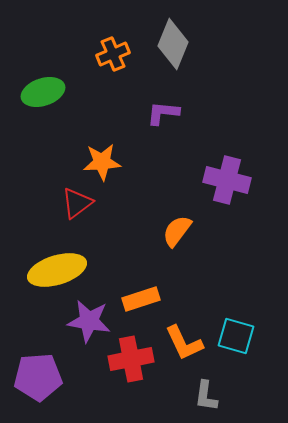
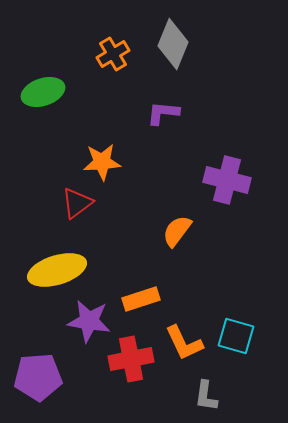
orange cross: rotated 8 degrees counterclockwise
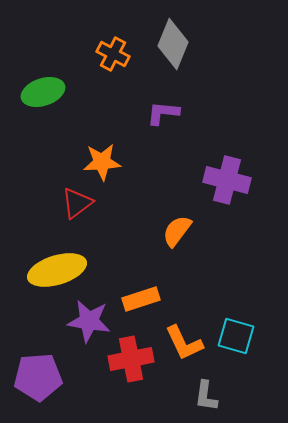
orange cross: rotated 32 degrees counterclockwise
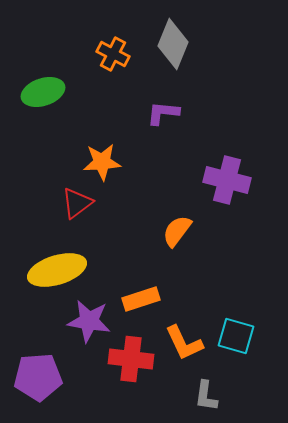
red cross: rotated 18 degrees clockwise
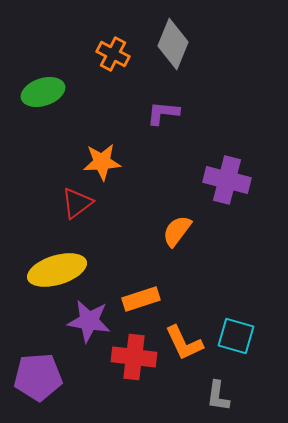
red cross: moved 3 px right, 2 px up
gray L-shape: moved 12 px right
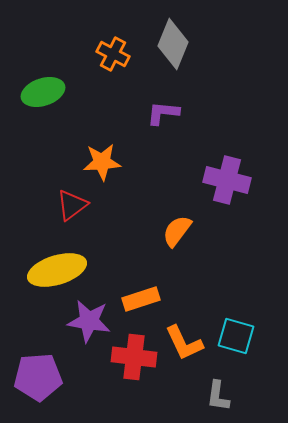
red triangle: moved 5 px left, 2 px down
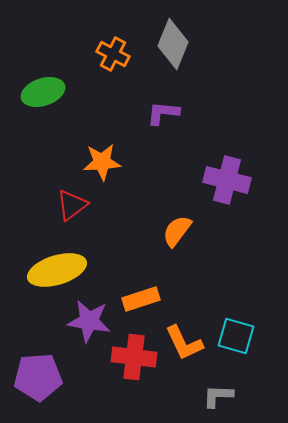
gray L-shape: rotated 84 degrees clockwise
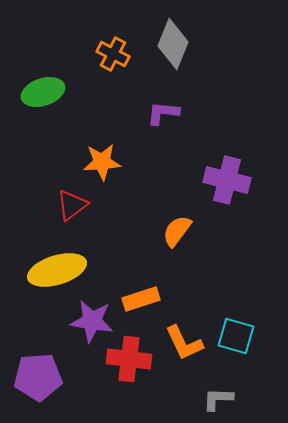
purple star: moved 3 px right
red cross: moved 5 px left, 2 px down
gray L-shape: moved 3 px down
